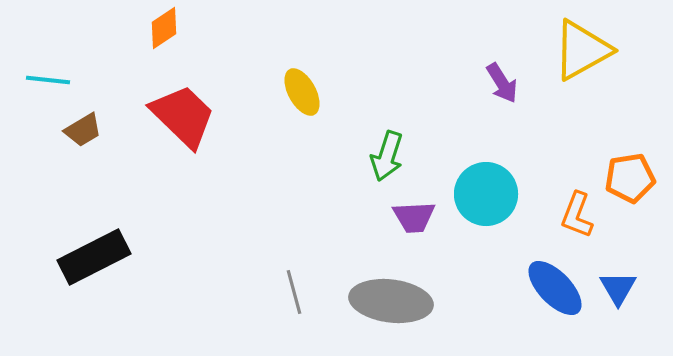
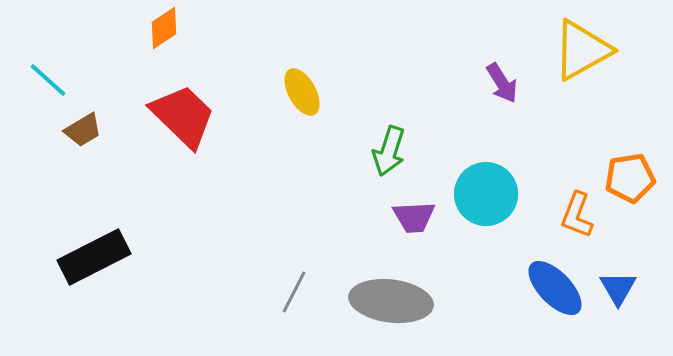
cyan line: rotated 36 degrees clockwise
green arrow: moved 2 px right, 5 px up
gray line: rotated 42 degrees clockwise
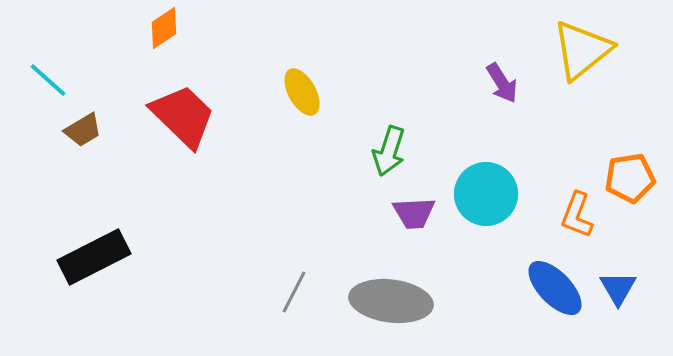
yellow triangle: rotated 10 degrees counterclockwise
purple trapezoid: moved 4 px up
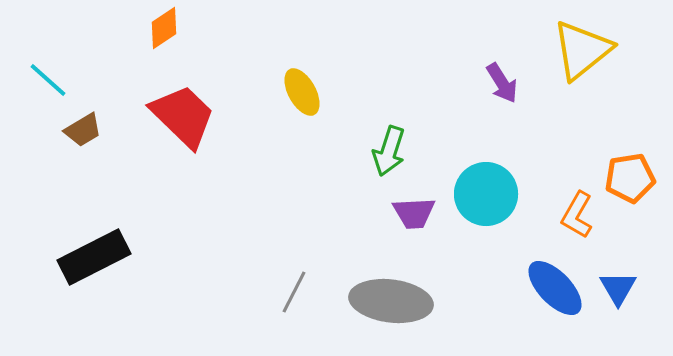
orange L-shape: rotated 9 degrees clockwise
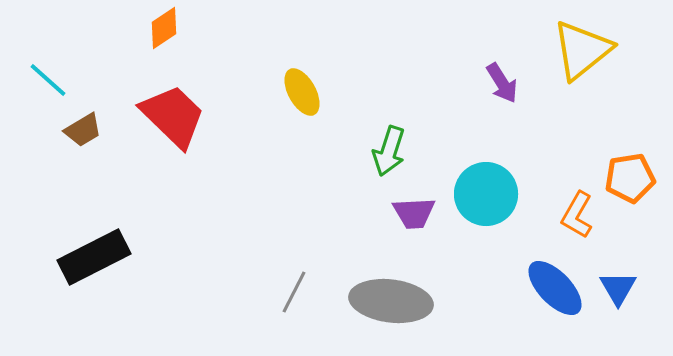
red trapezoid: moved 10 px left
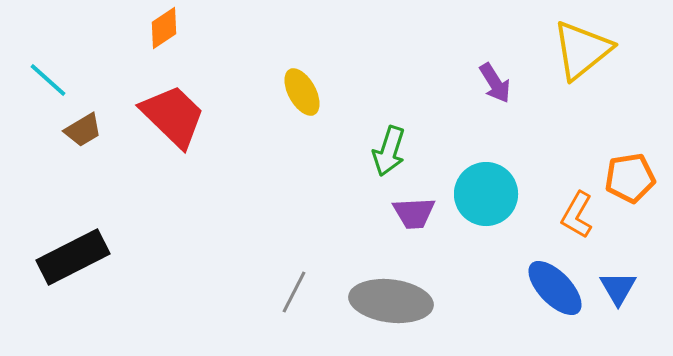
purple arrow: moved 7 px left
black rectangle: moved 21 px left
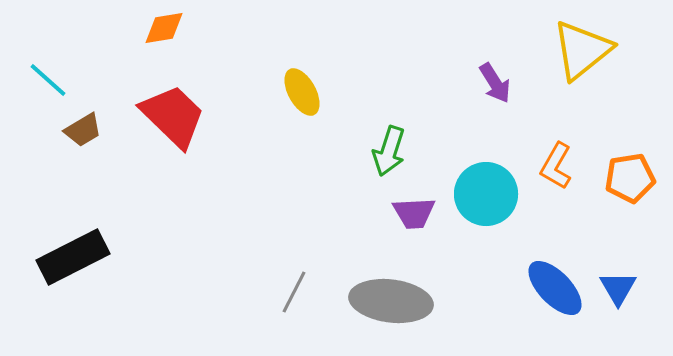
orange diamond: rotated 24 degrees clockwise
orange L-shape: moved 21 px left, 49 px up
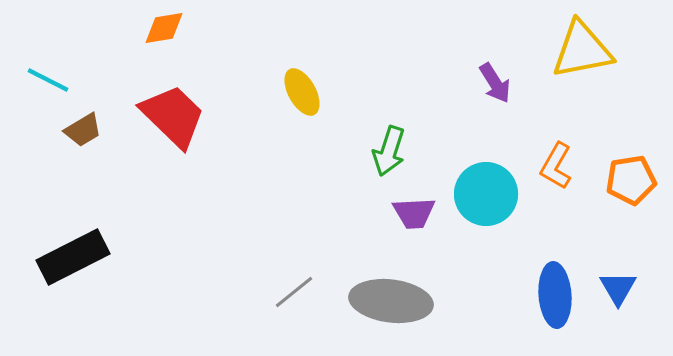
yellow triangle: rotated 28 degrees clockwise
cyan line: rotated 15 degrees counterclockwise
orange pentagon: moved 1 px right, 2 px down
blue ellipse: moved 7 px down; rotated 40 degrees clockwise
gray line: rotated 24 degrees clockwise
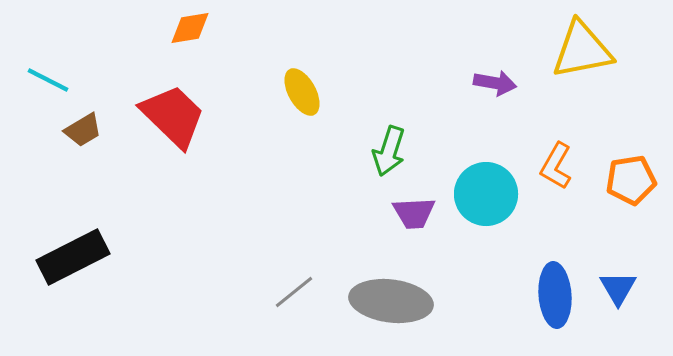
orange diamond: moved 26 px right
purple arrow: rotated 48 degrees counterclockwise
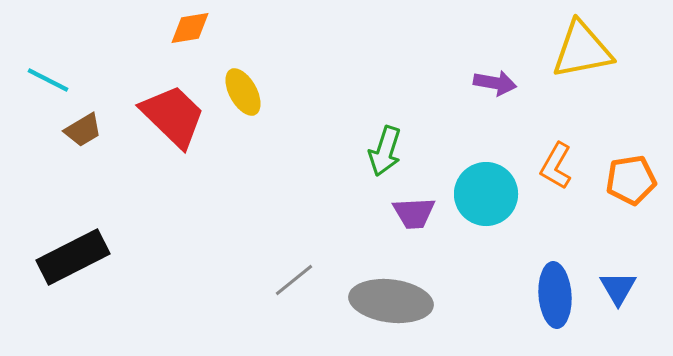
yellow ellipse: moved 59 px left
green arrow: moved 4 px left
gray line: moved 12 px up
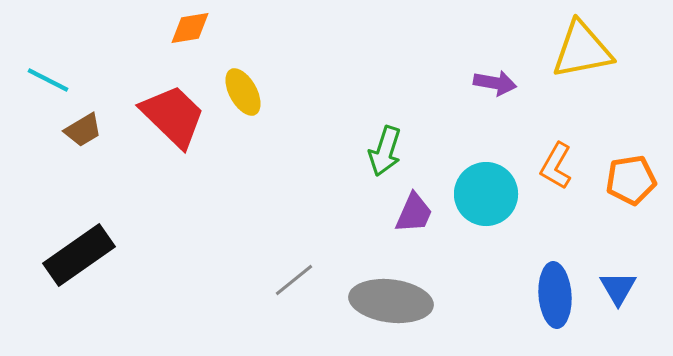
purple trapezoid: rotated 63 degrees counterclockwise
black rectangle: moved 6 px right, 2 px up; rotated 8 degrees counterclockwise
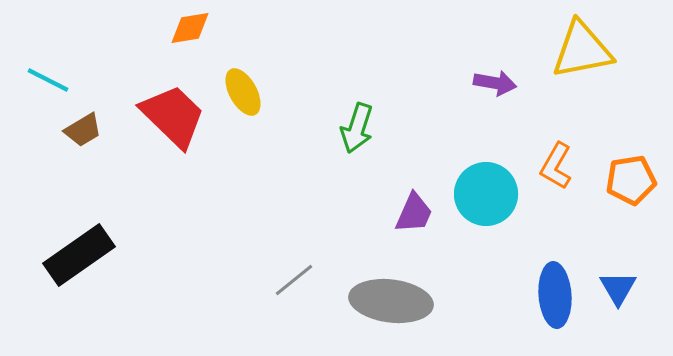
green arrow: moved 28 px left, 23 px up
